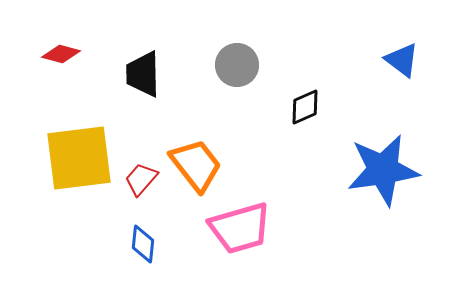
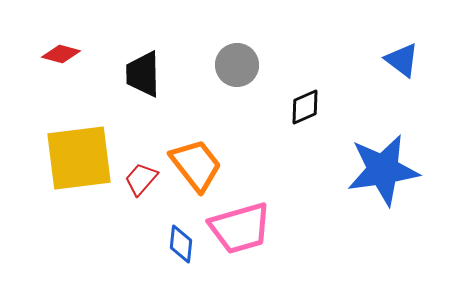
blue diamond: moved 38 px right
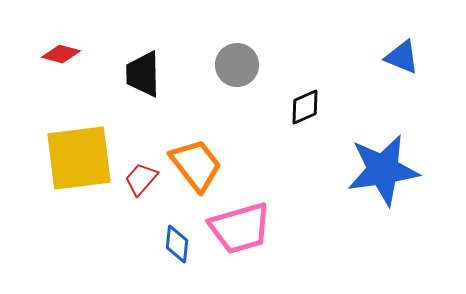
blue triangle: moved 3 px up; rotated 15 degrees counterclockwise
blue diamond: moved 4 px left
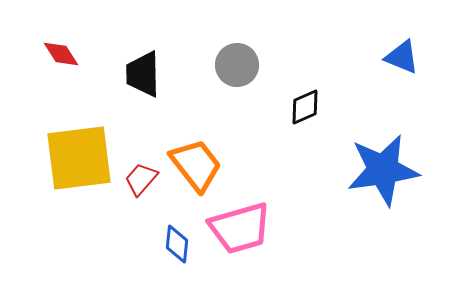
red diamond: rotated 42 degrees clockwise
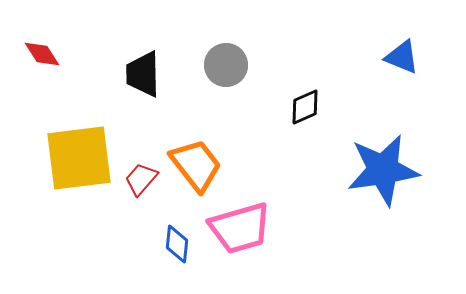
red diamond: moved 19 px left
gray circle: moved 11 px left
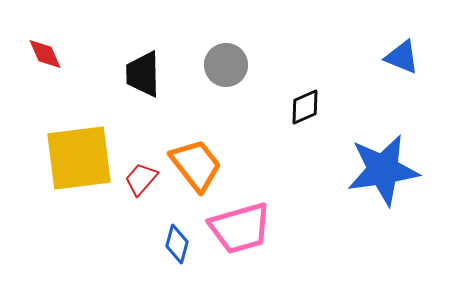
red diamond: moved 3 px right; rotated 9 degrees clockwise
blue diamond: rotated 9 degrees clockwise
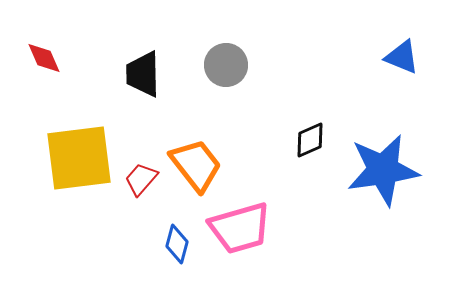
red diamond: moved 1 px left, 4 px down
black diamond: moved 5 px right, 33 px down
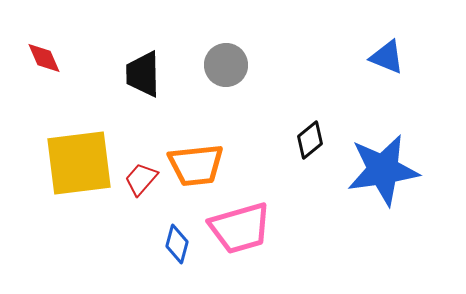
blue triangle: moved 15 px left
black diamond: rotated 15 degrees counterclockwise
yellow square: moved 5 px down
orange trapezoid: rotated 122 degrees clockwise
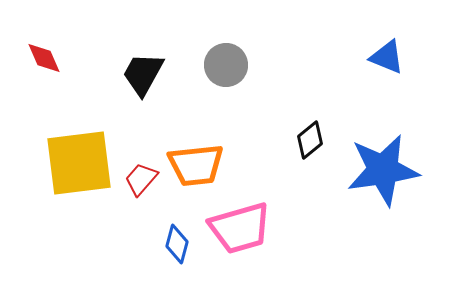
black trapezoid: rotated 30 degrees clockwise
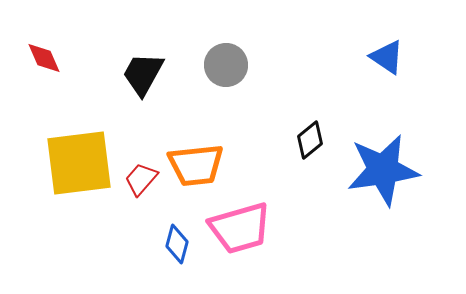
blue triangle: rotated 12 degrees clockwise
